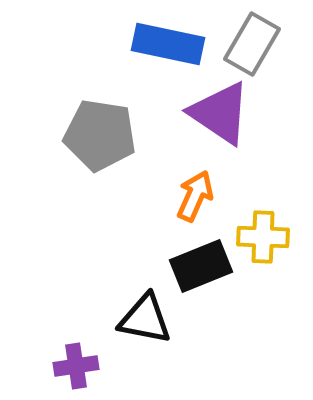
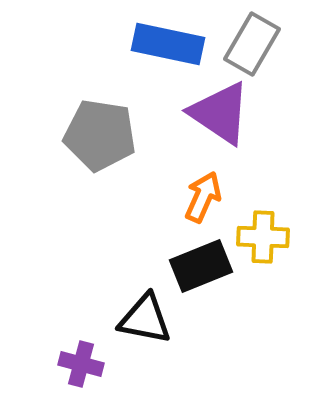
orange arrow: moved 8 px right, 1 px down
purple cross: moved 5 px right, 2 px up; rotated 24 degrees clockwise
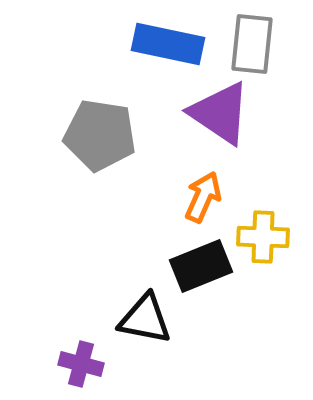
gray rectangle: rotated 24 degrees counterclockwise
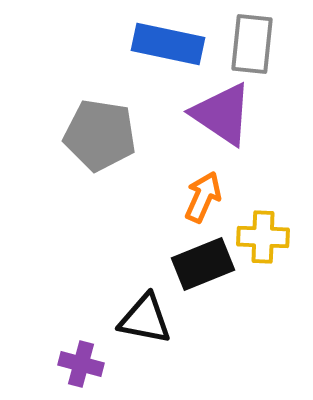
purple triangle: moved 2 px right, 1 px down
black rectangle: moved 2 px right, 2 px up
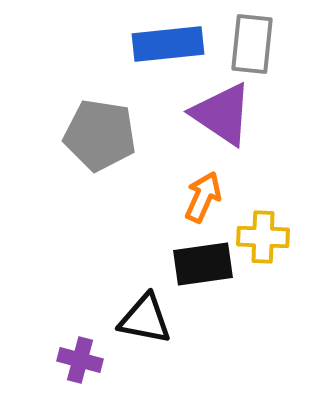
blue rectangle: rotated 18 degrees counterclockwise
black rectangle: rotated 14 degrees clockwise
purple cross: moved 1 px left, 4 px up
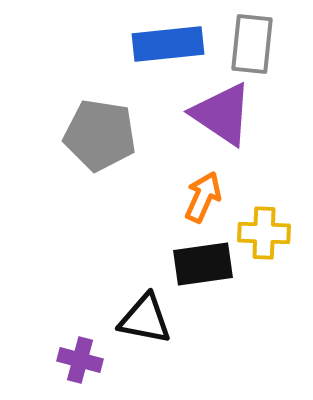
yellow cross: moved 1 px right, 4 px up
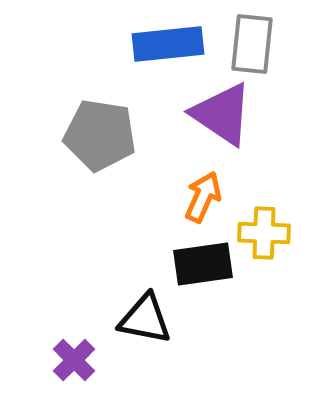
purple cross: moved 6 px left; rotated 30 degrees clockwise
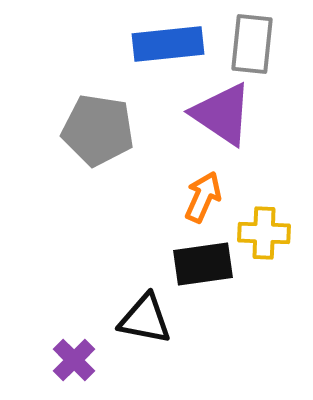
gray pentagon: moved 2 px left, 5 px up
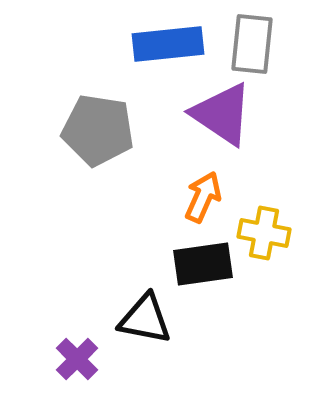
yellow cross: rotated 9 degrees clockwise
purple cross: moved 3 px right, 1 px up
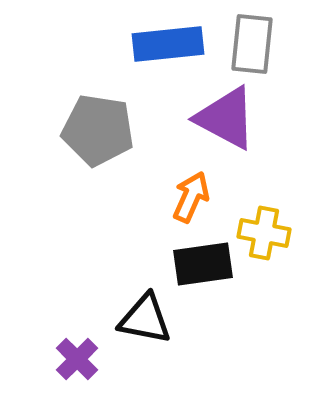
purple triangle: moved 4 px right, 4 px down; rotated 6 degrees counterclockwise
orange arrow: moved 12 px left
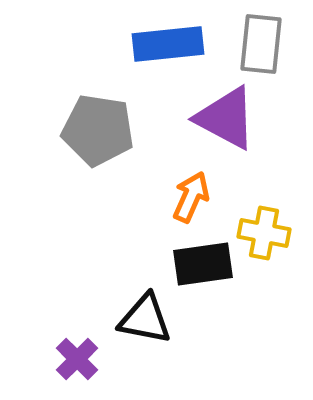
gray rectangle: moved 9 px right
